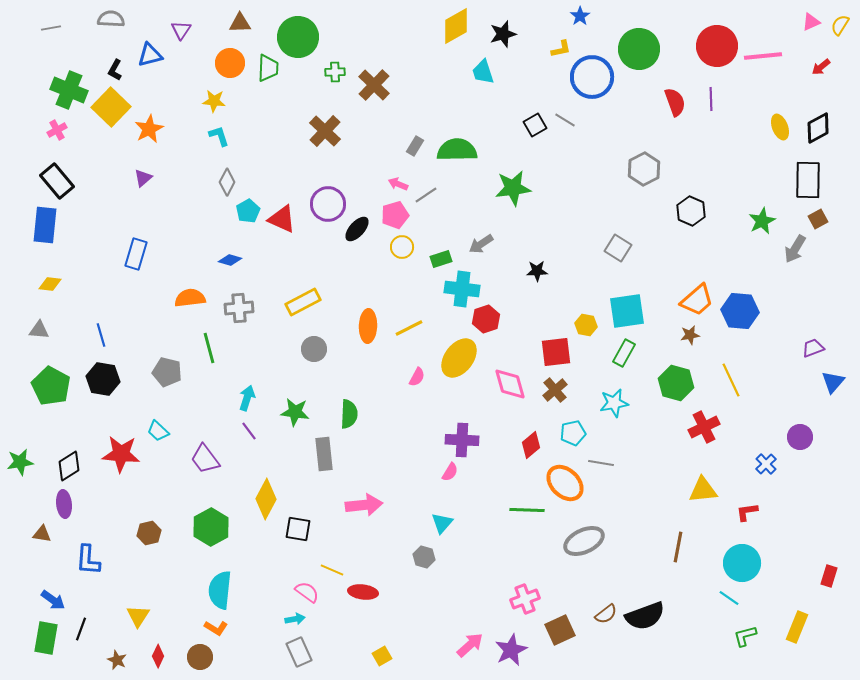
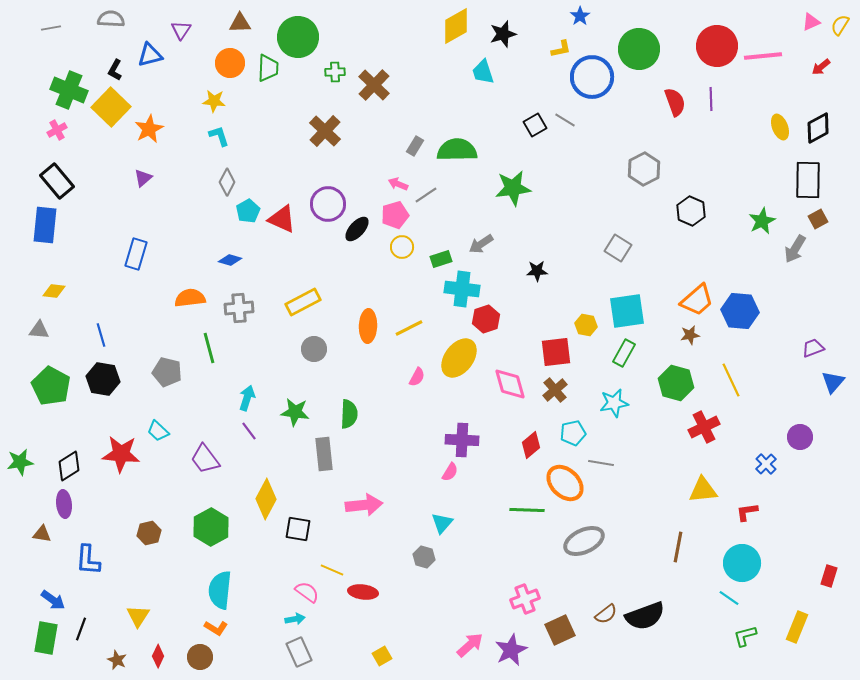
yellow diamond at (50, 284): moved 4 px right, 7 px down
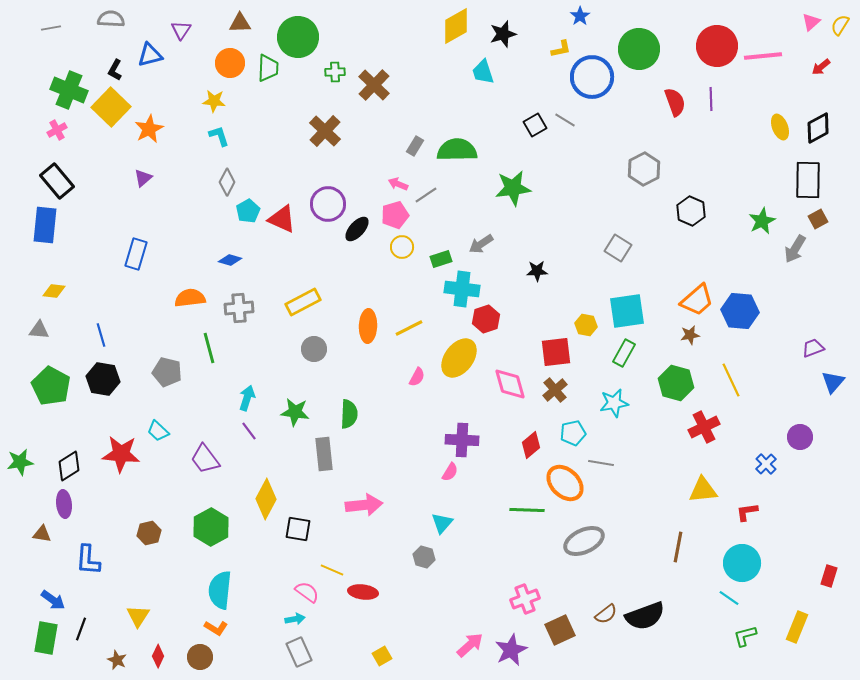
pink triangle at (811, 22): rotated 18 degrees counterclockwise
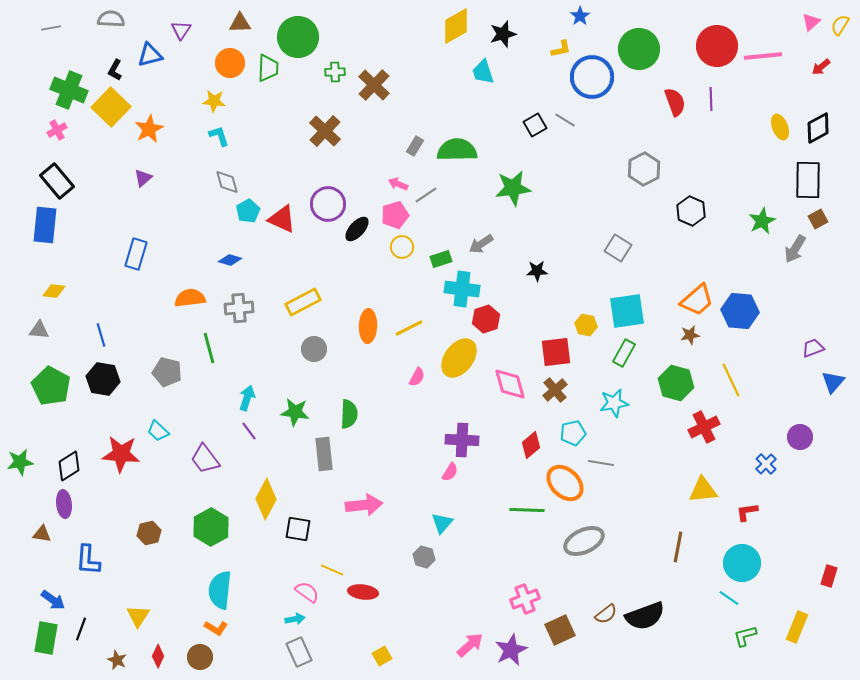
gray diamond at (227, 182): rotated 44 degrees counterclockwise
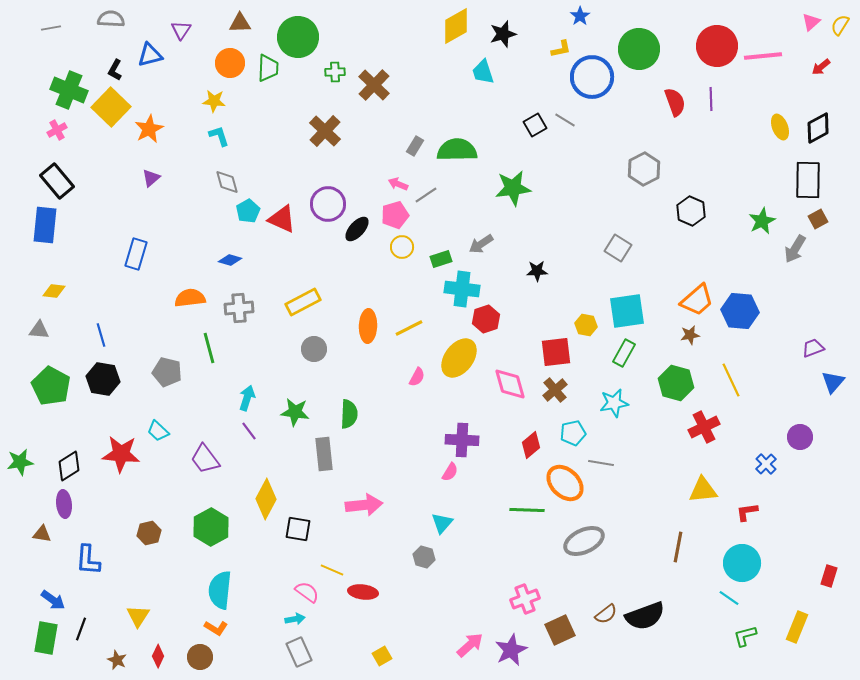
purple triangle at (143, 178): moved 8 px right
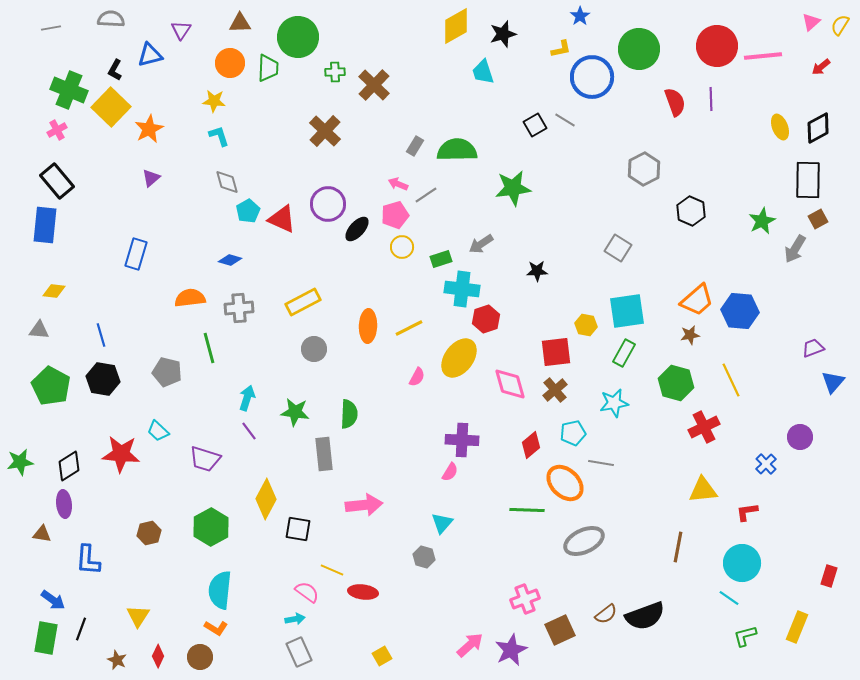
purple trapezoid at (205, 459): rotated 36 degrees counterclockwise
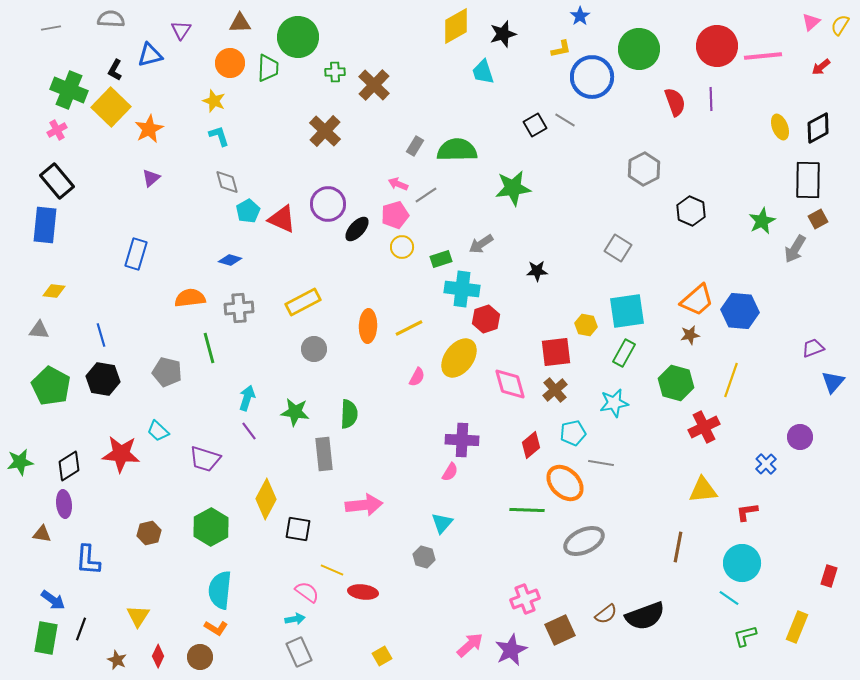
yellow star at (214, 101): rotated 15 degrees clockwise
yellow line at (731, 380): rotated 44 degrees clockwise
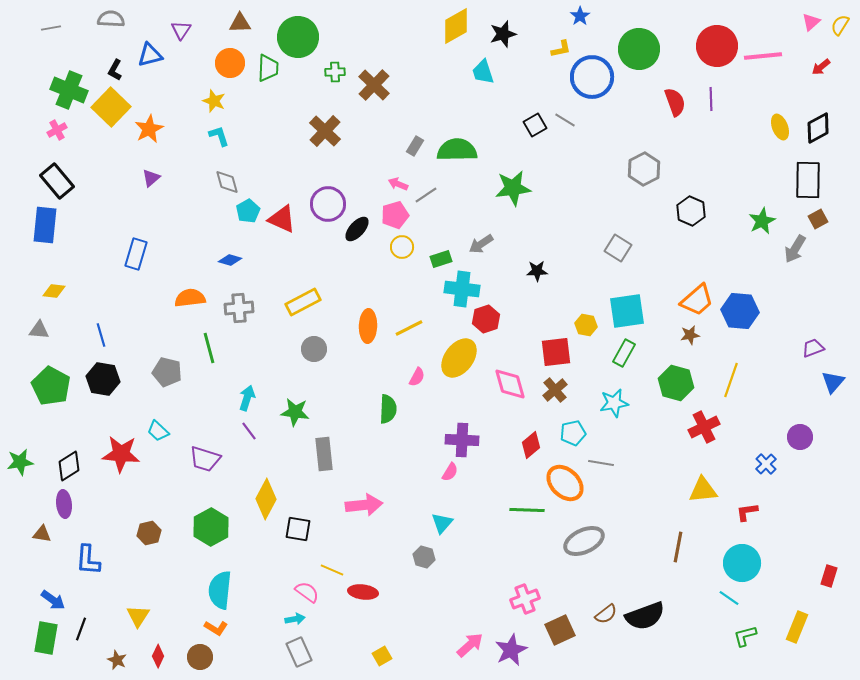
green semicircle at (349, 414): moved 39 px right, 5 px up
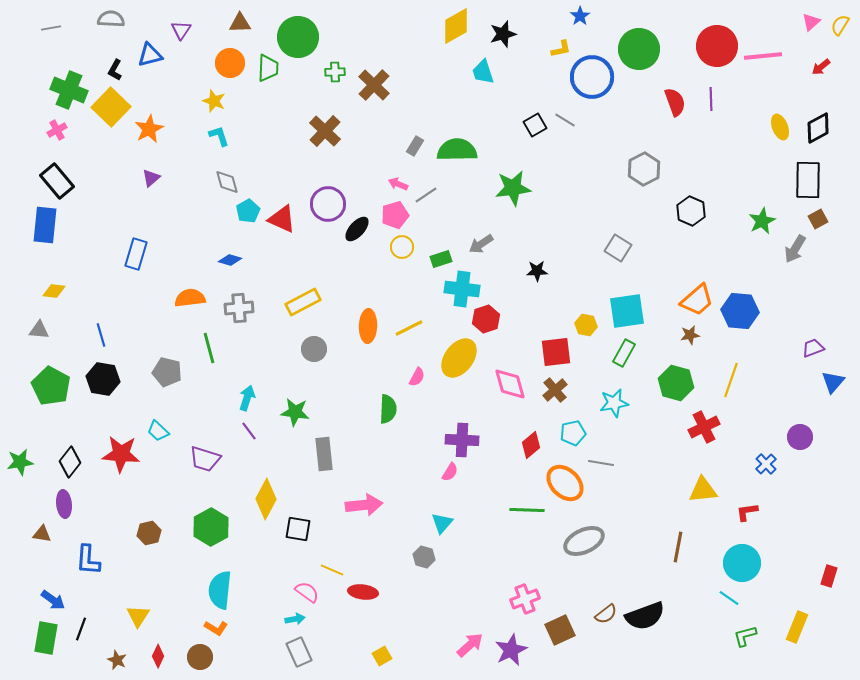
black diamond at (69, 466): moved 1 px right, 4 px up; rotated 20 degrees counterclockwise
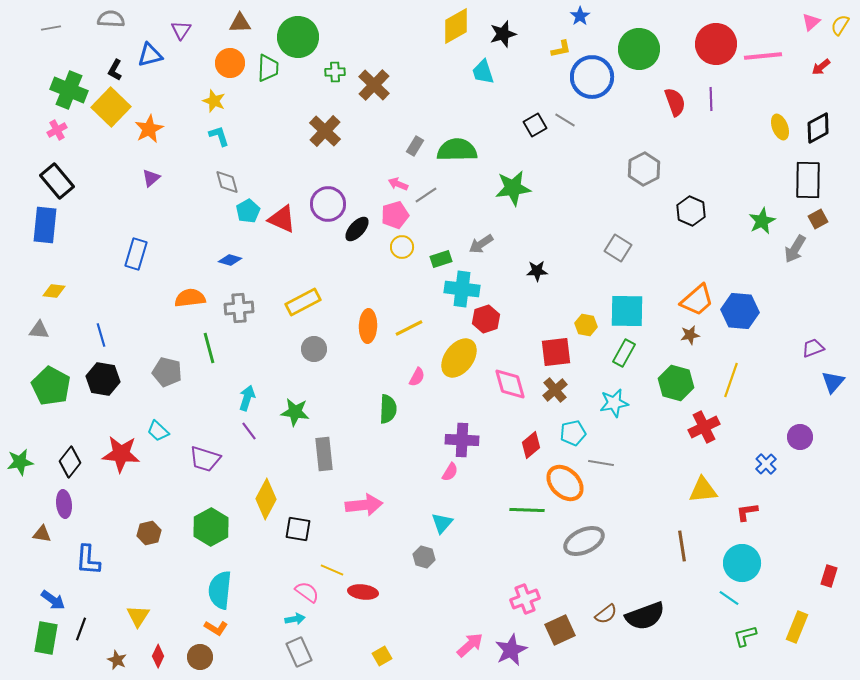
red circle at (717, 46): moved 1 px left, 2 px up
cyan square at (627, 311): rotated 9 degrees clockwise
brown line at (678, 547): moved 4 px right, 1 px up; rotated 20 degrees counterclockwise
